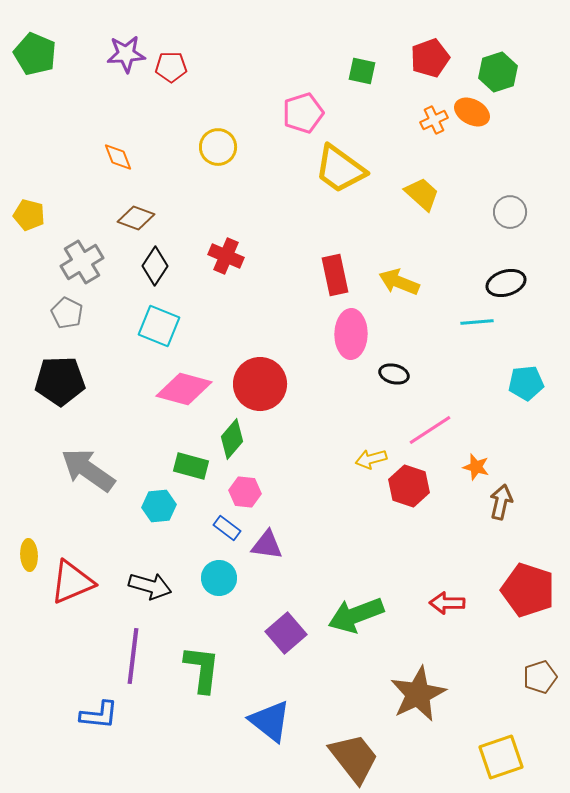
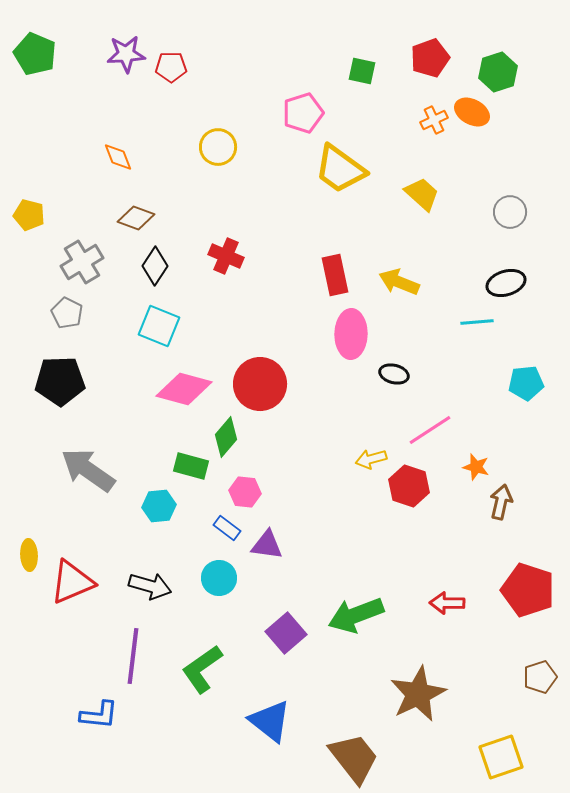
green diamond at (232, 439): moved 6 px left, 2 px up
green L-shape at (202, 669): rotated 132 degrees counterclockwise
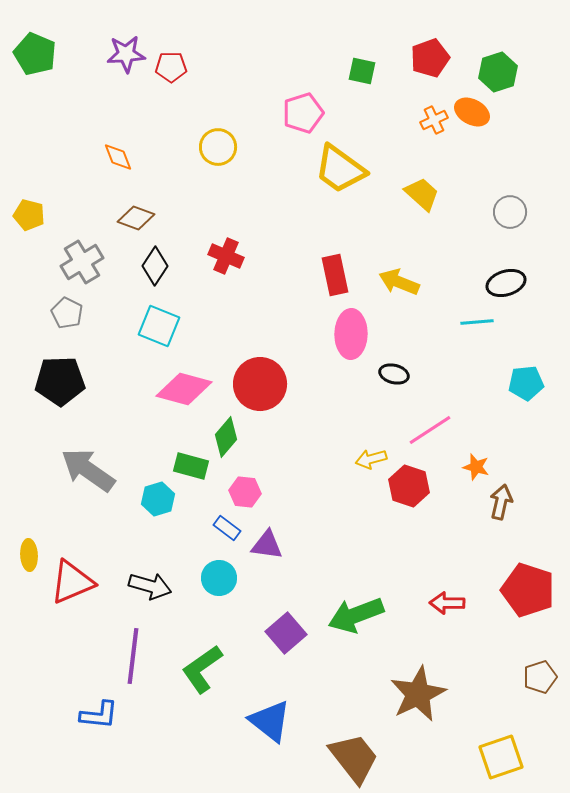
cyan hexagon at (159, 506): moved 1 px left, 7 px up; rotated 12 degrees counterclockwise
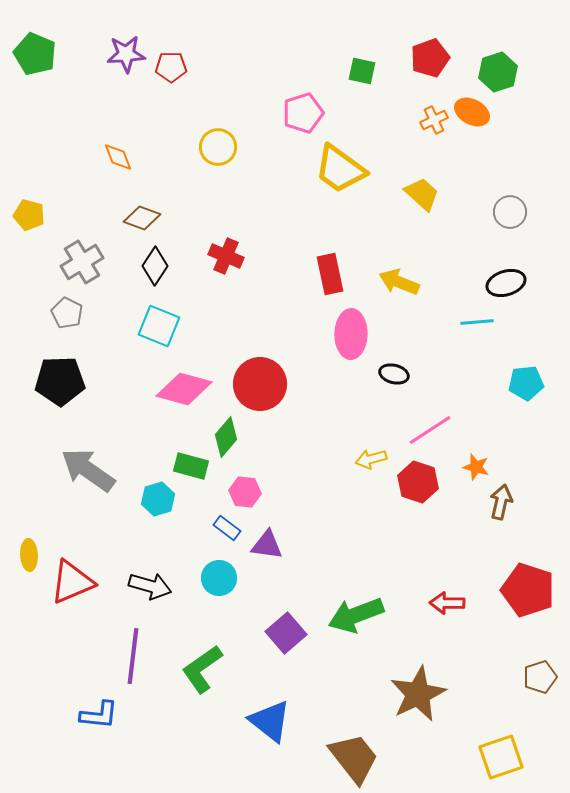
brown diamond at (136, 218): moved 6 px right
red rectangle at (335, 275): moved 5 px left, 1 px up
red hexagon at (409, 486): moved 9 px right, 4 px up
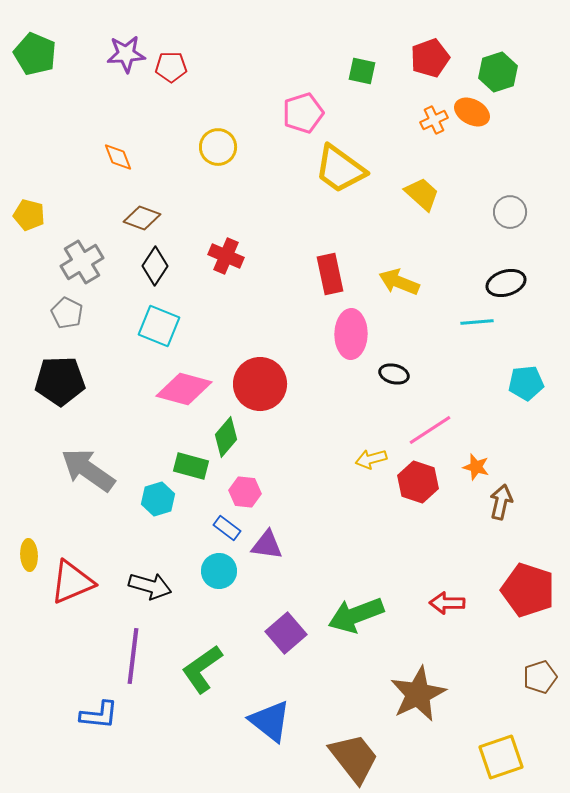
cyan circle at (219, 578): moved 7 px up
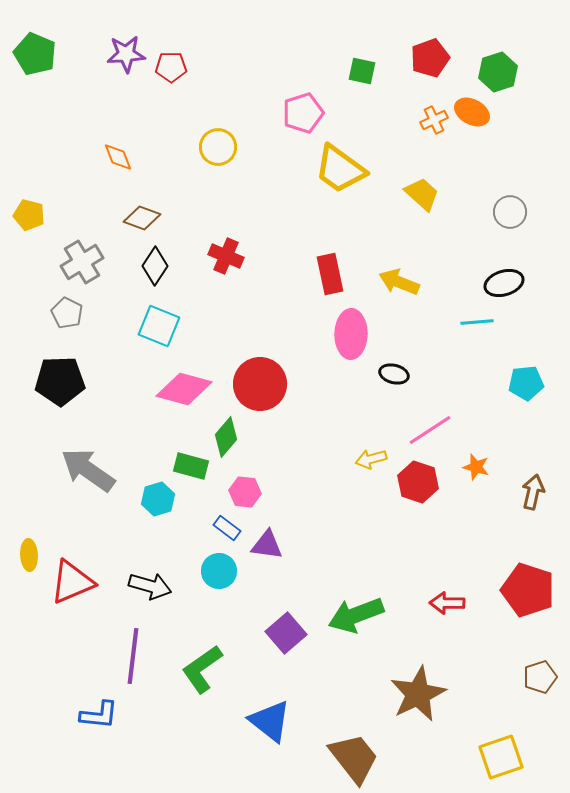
black ellipse at (506, 283): moved 2 px left
brown arrow at (501, 502): moved 32 px right, 10 px up
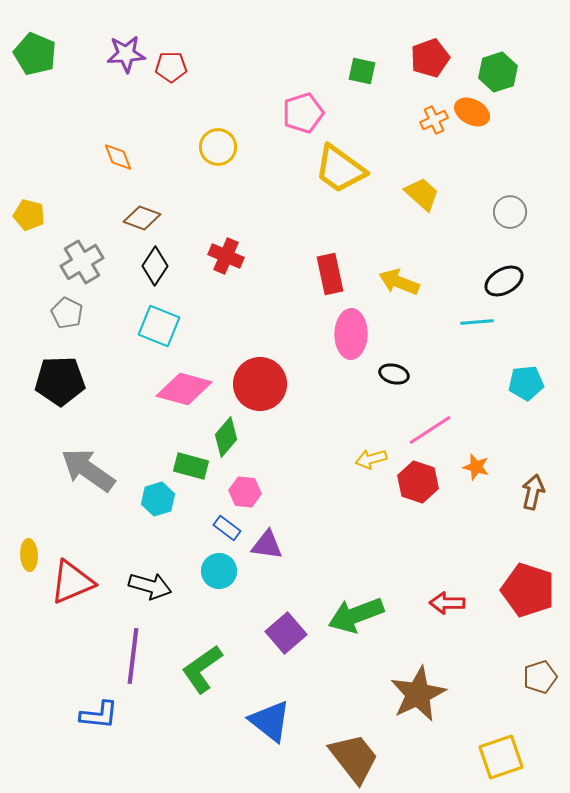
black ellipse at (504, 283): moved 2 px up; rotated 12 degrees counterclockwise
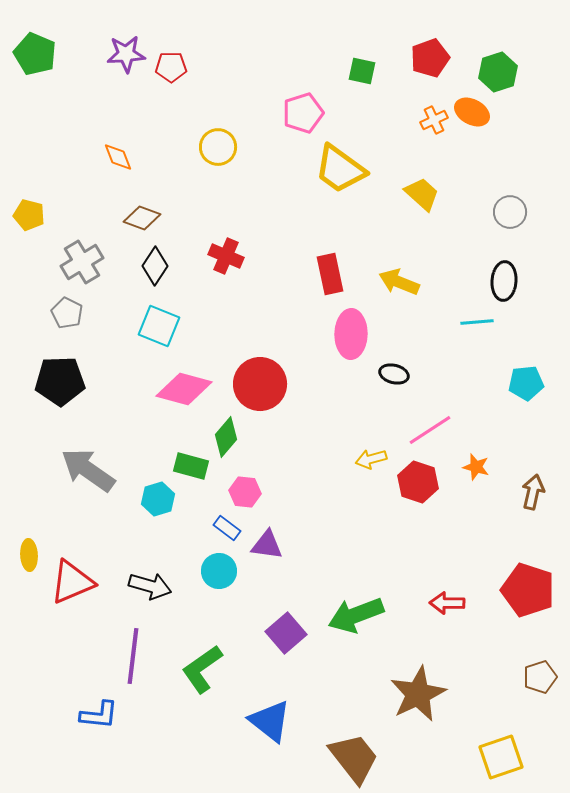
black ellipse at (504, 281): rotated 57 degrees counterclockwise
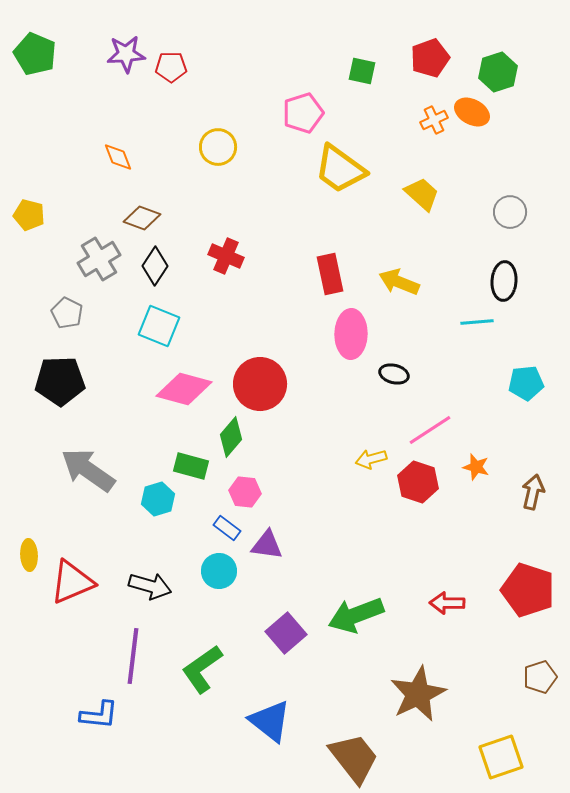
gray cross at (82, 262): moved 17 px right, 3 px up
green diamond at (226, 437): moved 5 px right
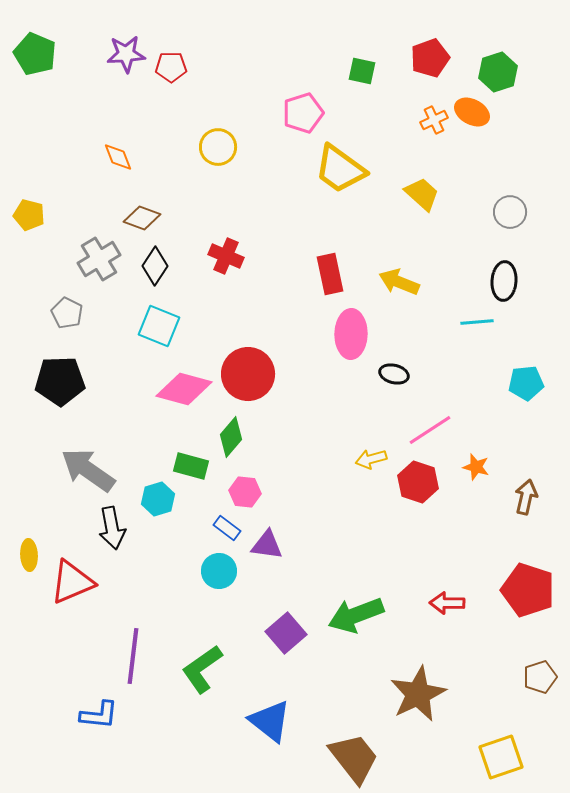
red circle at (260, 384): moved 12 px left, 10 px up
brown arrow at (533, 492): moved 7 px left, 5 px down
black arrow at (150, 586): moved 38 px left, 58 px up; rotated 63 degrees clockwise
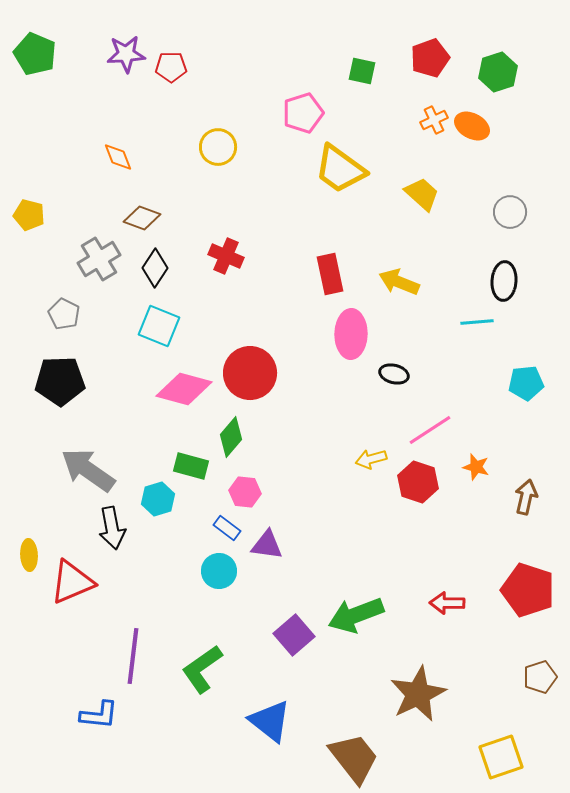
orange ellipse at (472, 112): moved 14 px down
black diamond at (155, 266): moved 2 px down
gray pentagon at (67, 313): moved 3 px left, 1 px down
red circle at (248, 374): moved 2 px right, 1 px up
purple square at (286, 633): moved 8 px right, 2 px down
